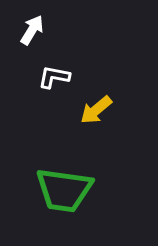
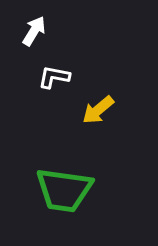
white arrow: moved 2 px right, 1 px down
yellow arrow: moved 2 px right
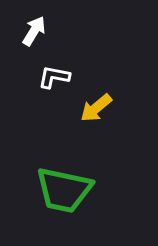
yellow arrow: moved 2 px left, 2 px up
green trapezoid: rotated 4 degrees clockwise
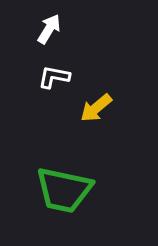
white arrow: moved 15 px right, 2 px up
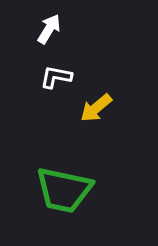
white L-shape: moved 2 px right
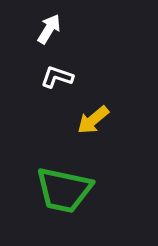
white L-shape: moved 1 px right; rotated 8 degrees clockwise
yellow arrow: moved 3 px left, 12 px down
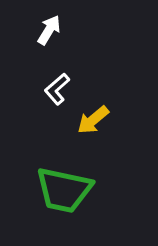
white arrow: moved 1 px down
white L-shape: moved 12 px down; rotated 60 degrees counterclockwise
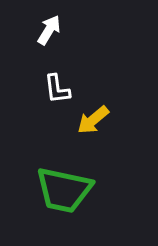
white L-shape: rotated 56 degrees counterclockwise
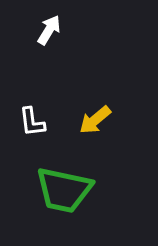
white L-shape: moved 25 px left, 33 px down
yellow arrow: moved 2 px right
